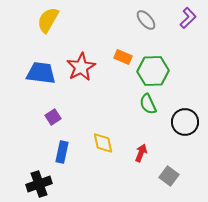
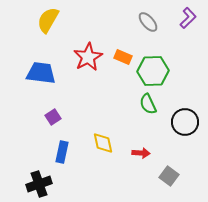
gray ellipse: moved 2 px right, 2 px down
red star: moved 7 px right, 10 px up
red arrow: rotated 72 degrees clockwise
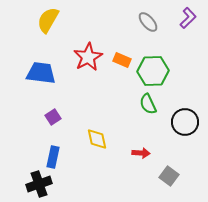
orange rectangle: moved 1 px left, 3 px down
yellow diamond: moved 6 px left, 4 px up
blue rectangle: moved 9 px left, 5 px down
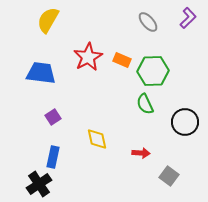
green semicircle: moved 3 px left
black cross: rotated 15 degrees counterclockwise
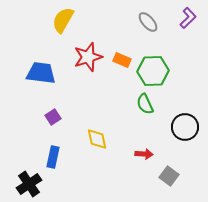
yellow semicircle: moved 15 px right
red star: rotated 12 degrees clockwise
black circle: moved 5 px down
red arrow: moved 3 px right, 1 px down
black cross: moved 10 px left
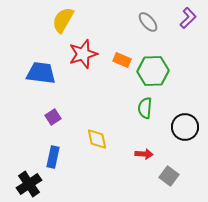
red star: moved 5 px left, 3 px up
green semicircle: moved 4 px down; rotated 30 degrees clockwise
